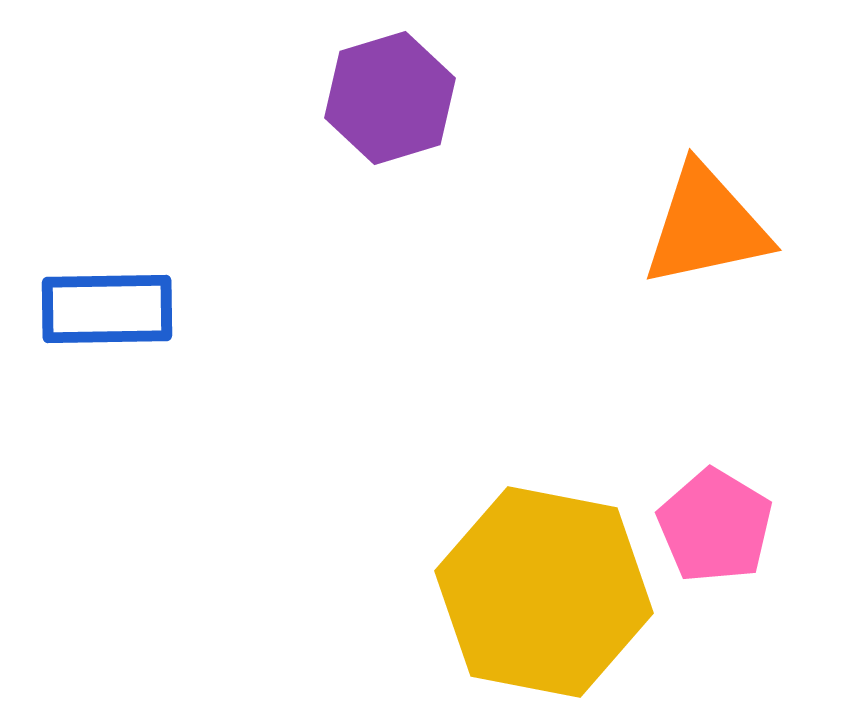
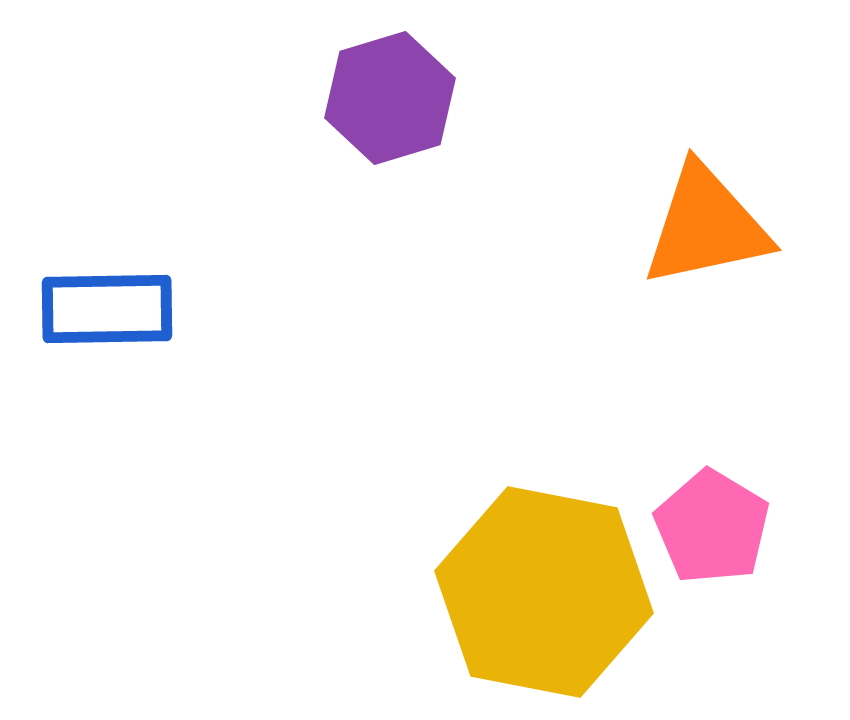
pink pentagon: moved 3 px left, 1 px down
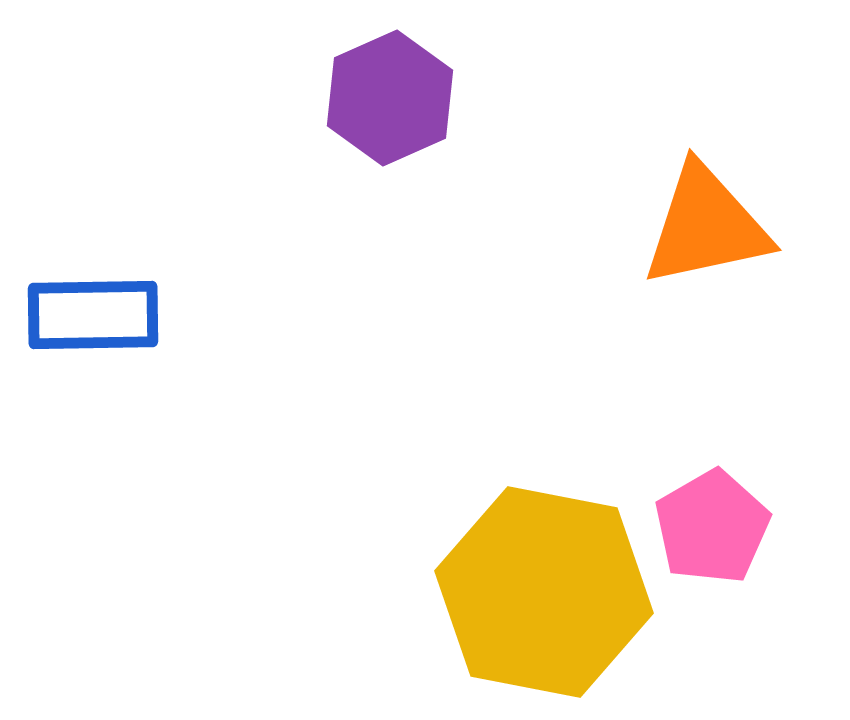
purple hexagon: rotated 7 degrees counterclockwise
blue rectangle: moved 14 px left, 6 px down
pink pentagon: rotated 11 degrees clockwise
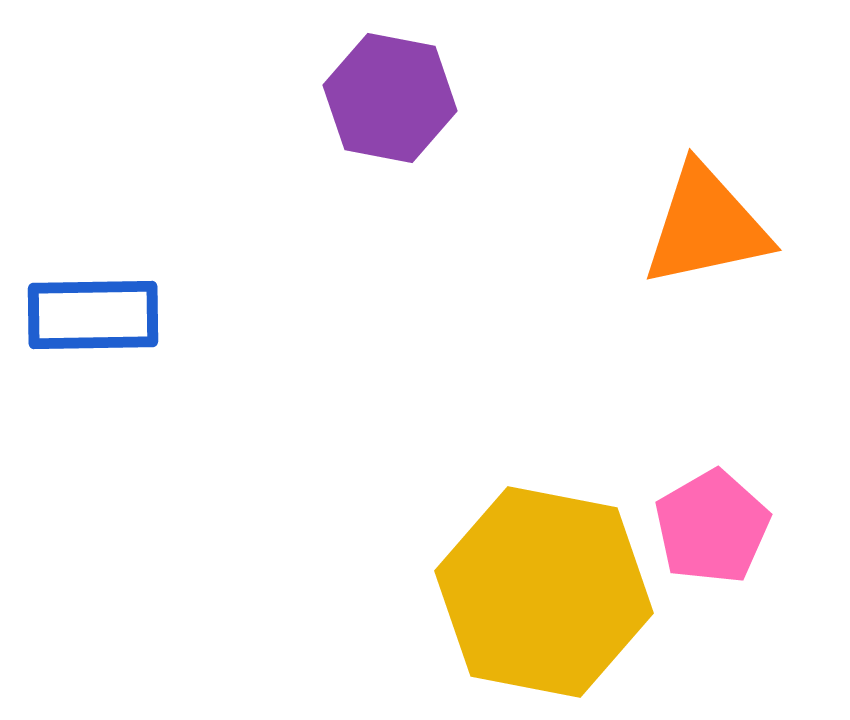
purple hexagon: rotated 25 degrees counterclockwise
